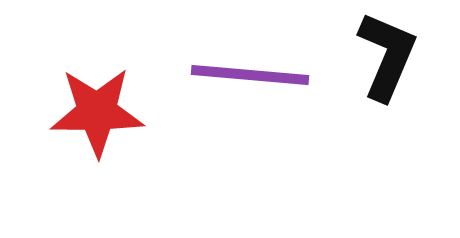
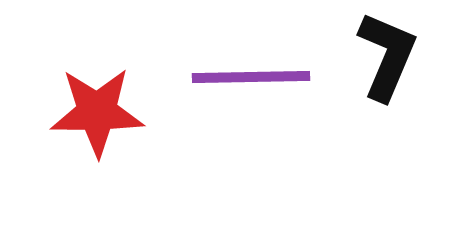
purple line: moved 1 px right, 2 px down; rotated 6 degrees counterclockwise
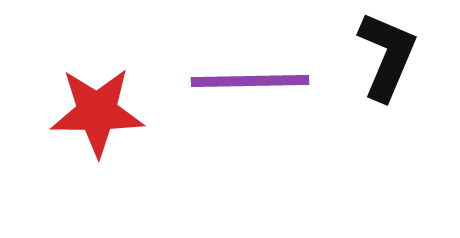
purple line: moved 1 px left, 4 px down
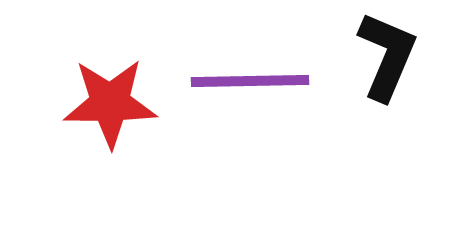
red star: moved 13 px right, 9 px up
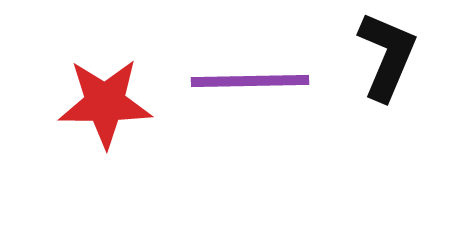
red star: moved 5 px left
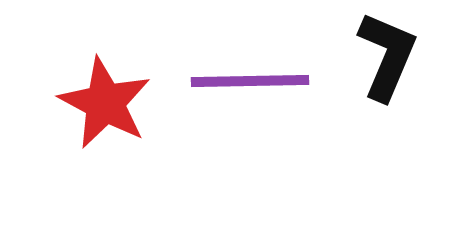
red star: rotated 28 degrees clockwise
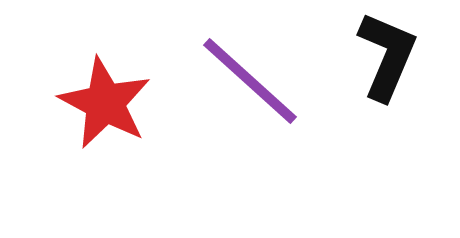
purple line: rotated 43 degrees clockwise
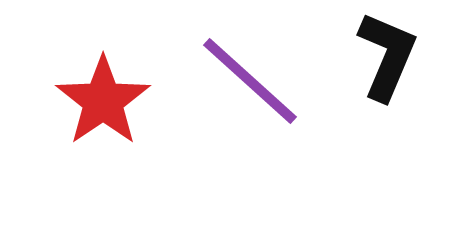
red star: moved 2 px left, 2 px up; rotated 10 degrees clockwise
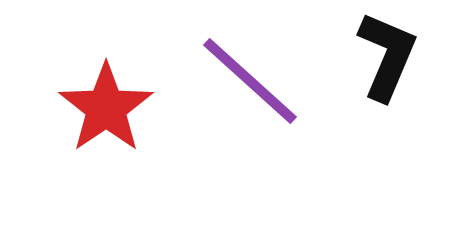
red star: moved 3 px right, 7 px down
